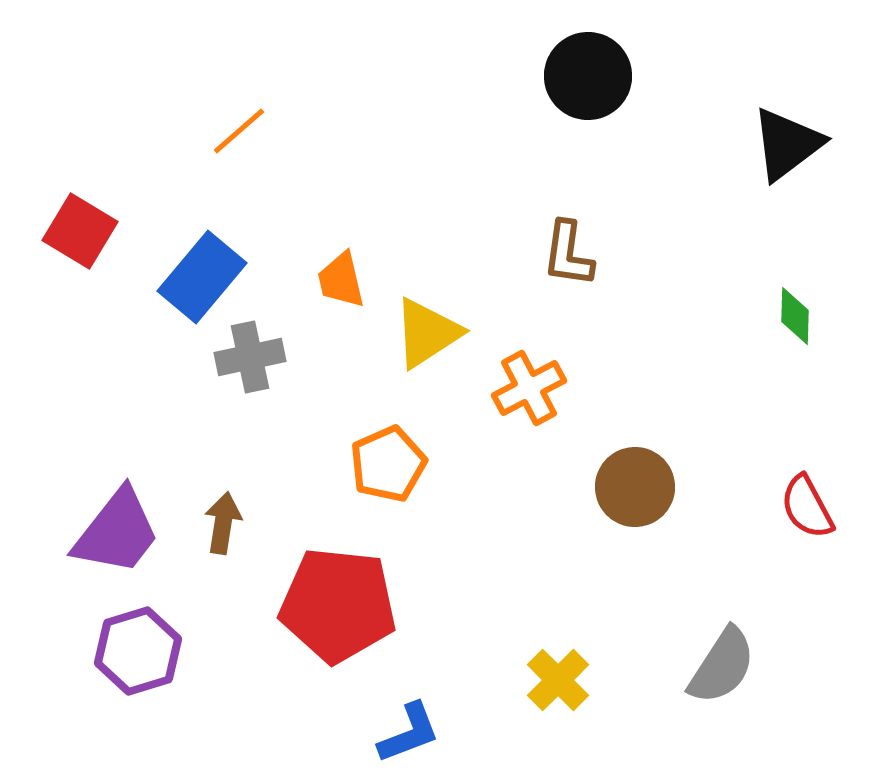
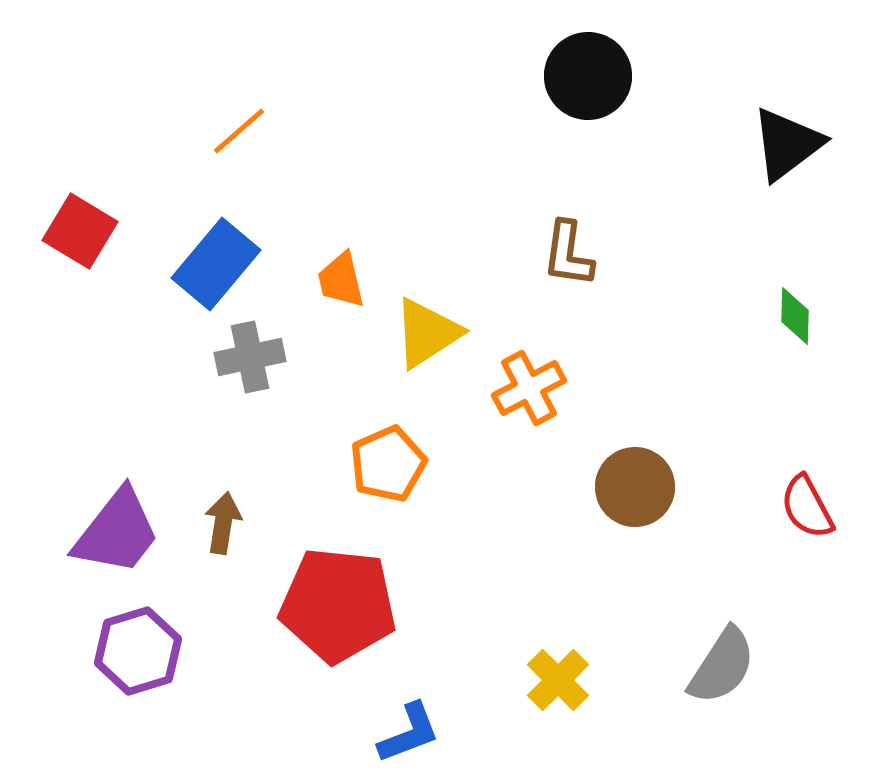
blue rectangle: moved 14 px right, 13 px up
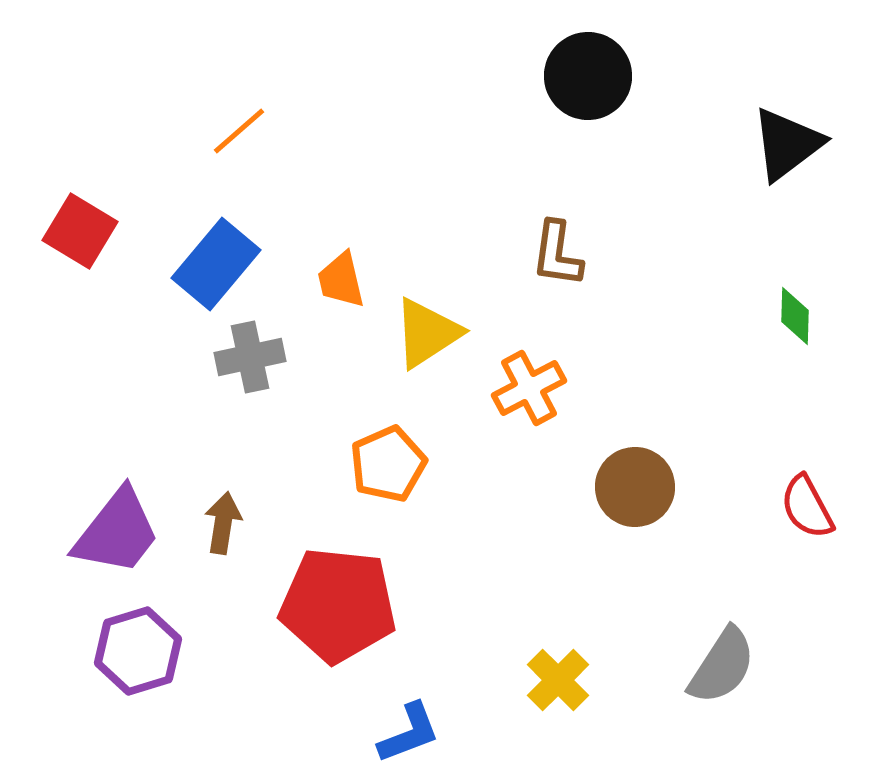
brown L-shape: moved 11 px left
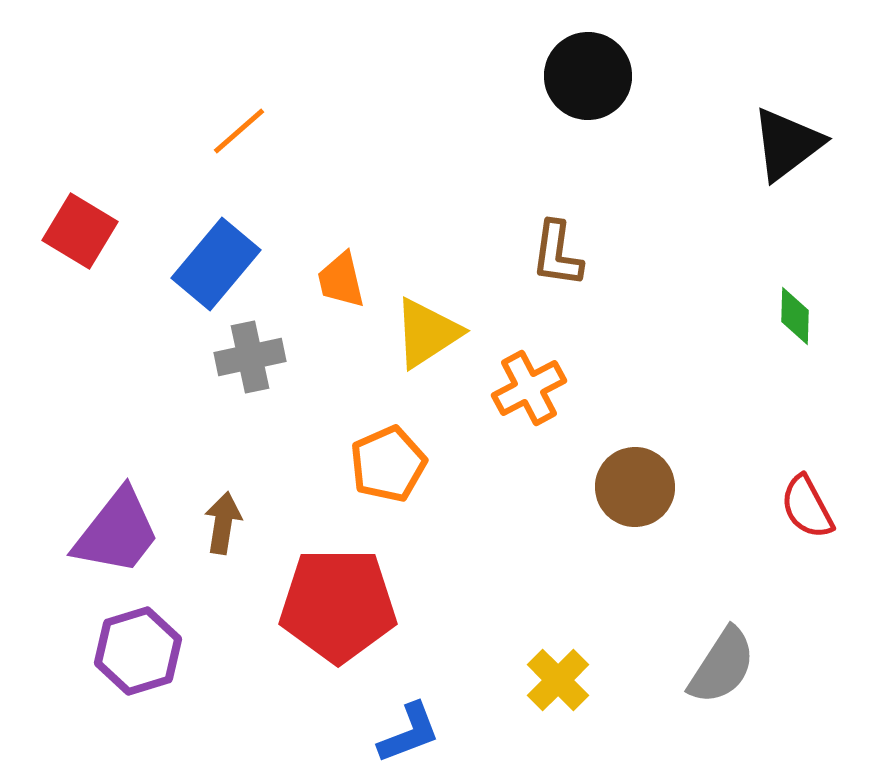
red pentagon: rotated 6 degrees counterclockwise
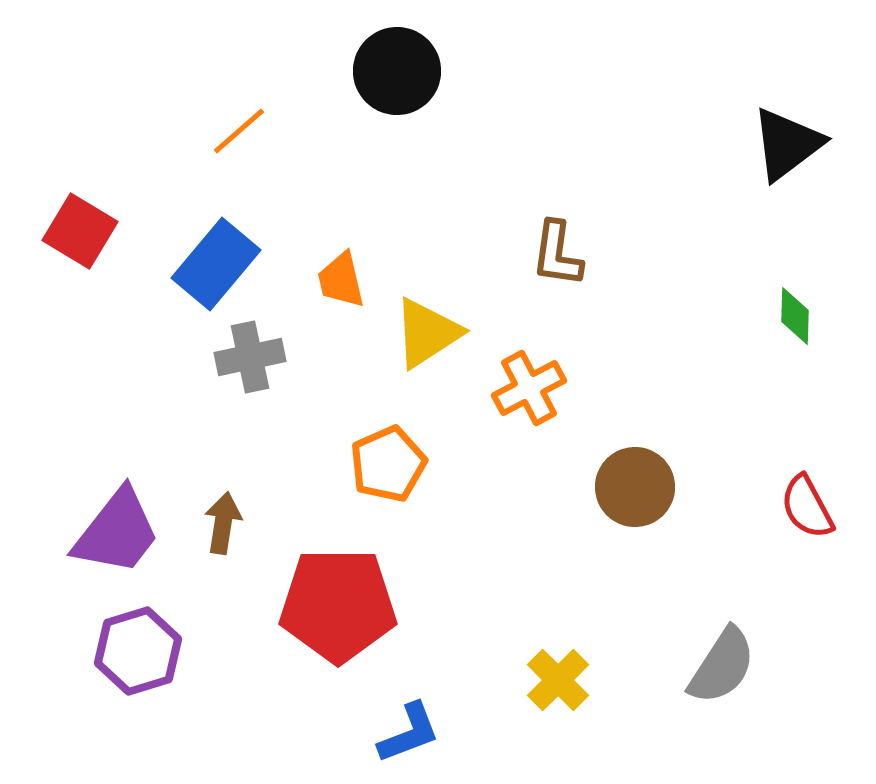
black circle: moved 191 px left, 5 px up
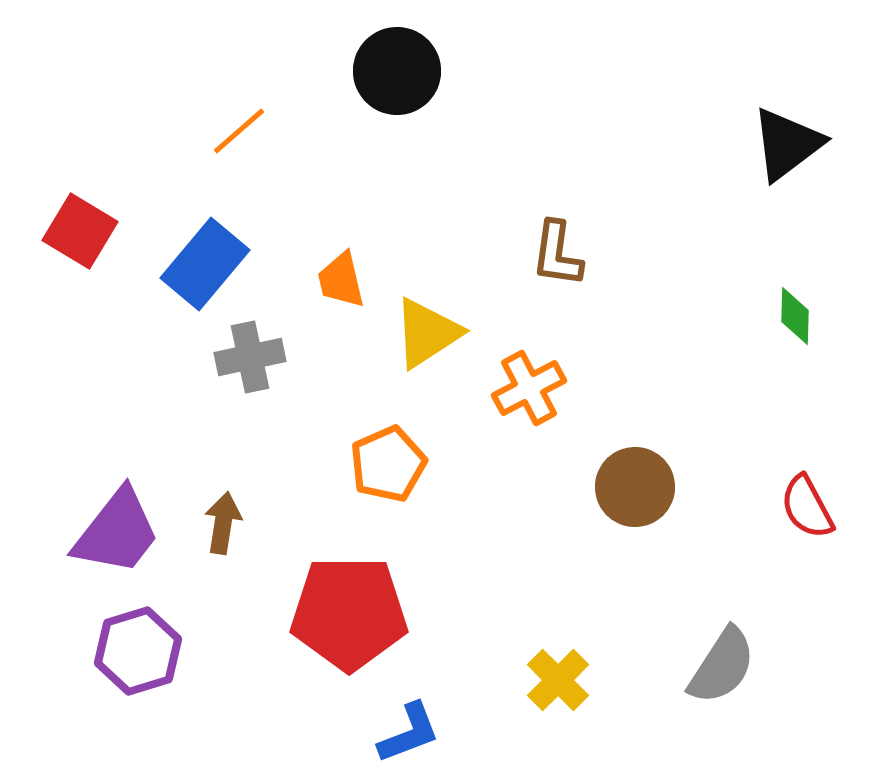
blue rectangle: moved 11 px left
red pentagon: moved 11 px right, 8 px down
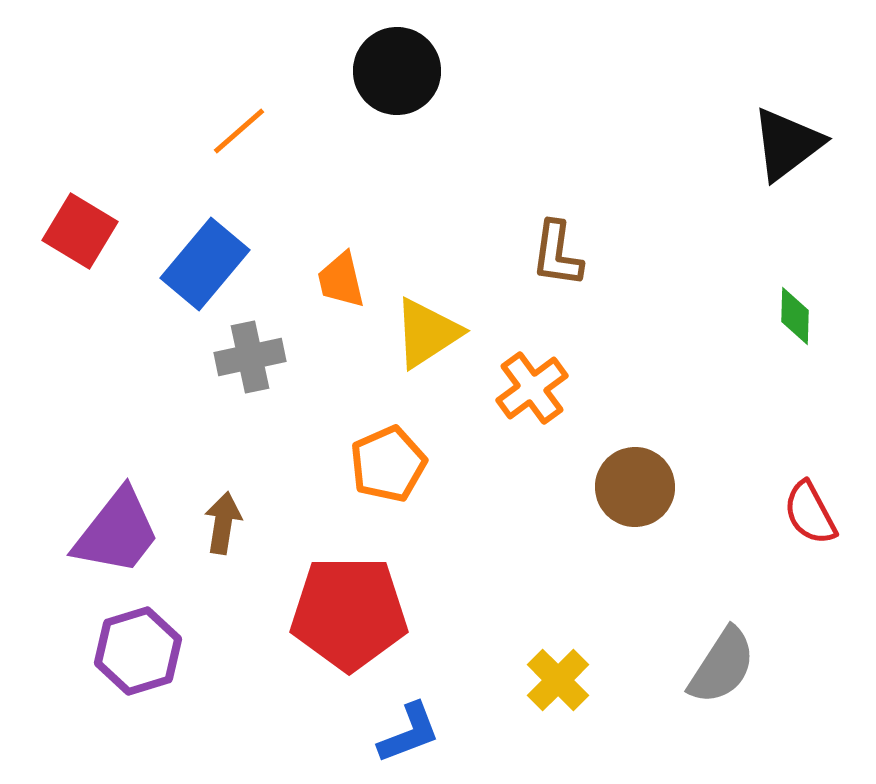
orange cross: moved 3 px right; rotated 8 degrees counterclockwise
red semicircle: moved 3 px right, 6 px down
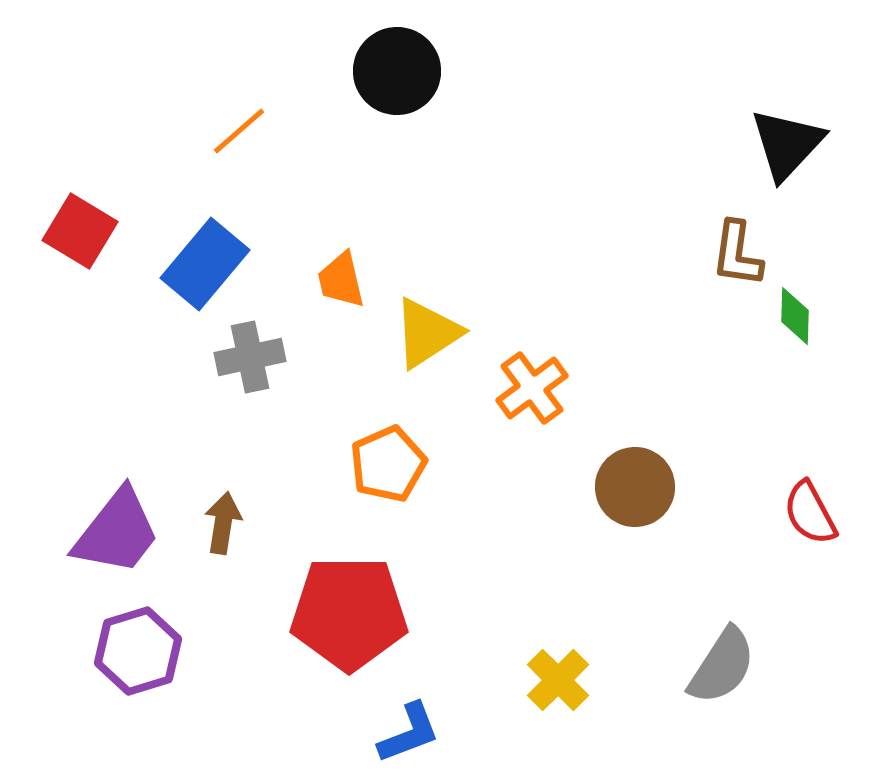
black triangle: rotated 10 degrees counterclockwise
brown L-shape: moved 180 px right
